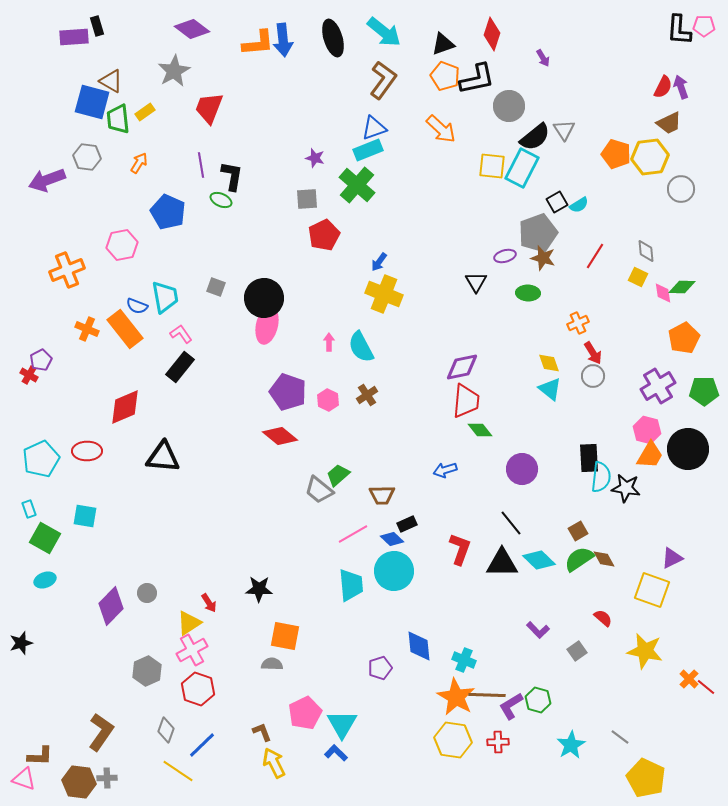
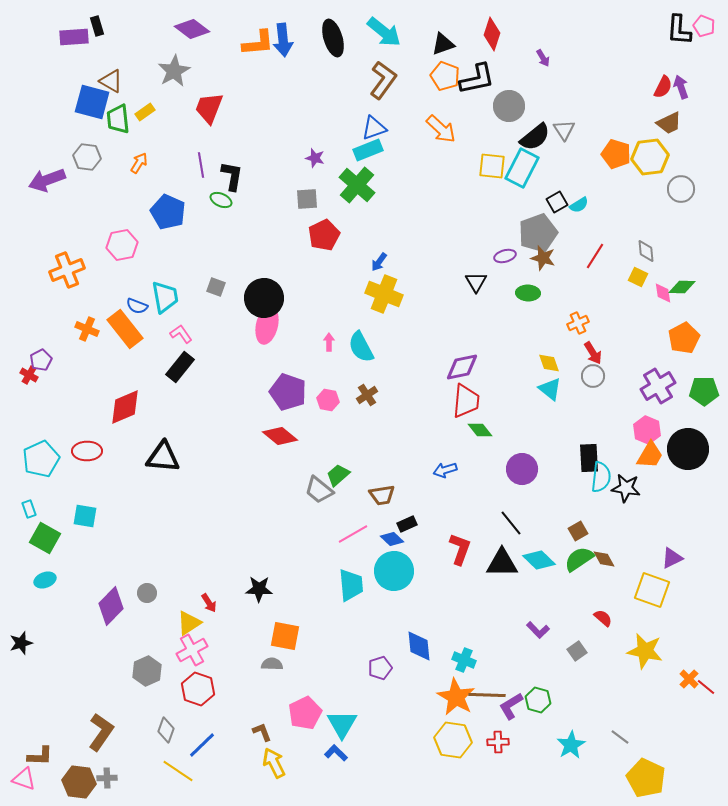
pink pentagon at (704, 26): rotated 20 degrees clockwise
pink hexagon at (328, 400): rotated 15 degrees counterclockwise
pink hexagon at (647, 430): rotated 8 degrees clockwise
brown trapezoid at (382, 495): rotated 8 degrees counterclockwise
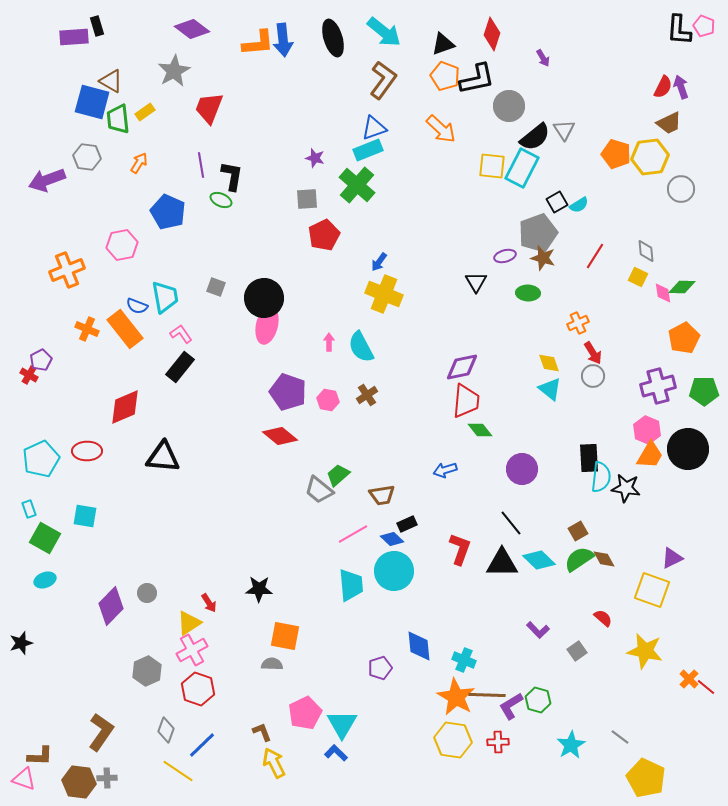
purple cross at (658, 386): rotated 16 degrees clockwise
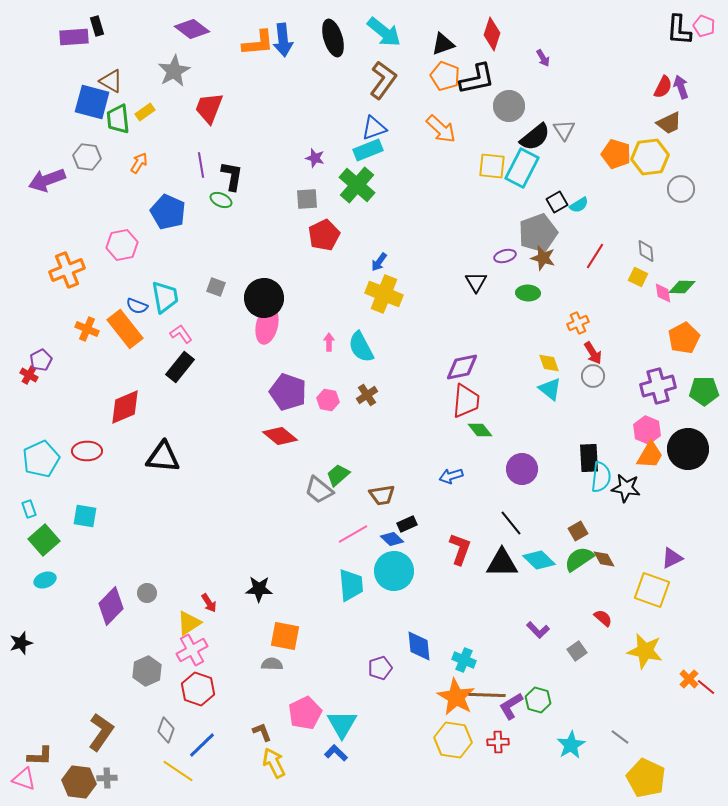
blue arrow at (445, 470): moved 6 px right, 6 px down
green square at (45, 538): moved 1 px left, 2 px down; rotated 20 degrees clockwise
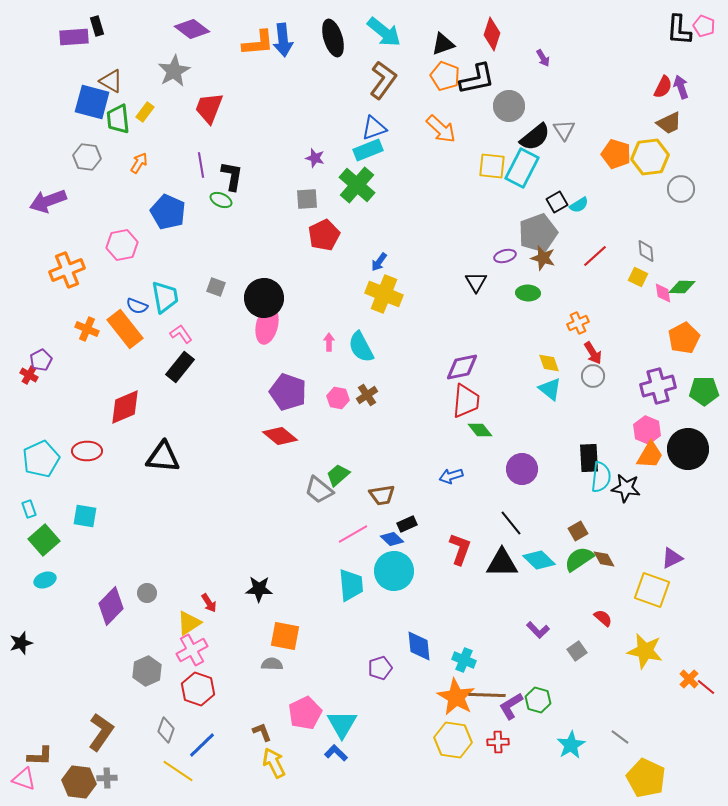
yellow rectangle at (145, 112): rotated 18 degrees counterclockwise
purple arrow at (47, 180): moved 1 px right, 21 px down
red line at (595, 256): rotated 16 degrees clockwise
pink hexagon at (328, 400): moved 10 px right, 2 px up
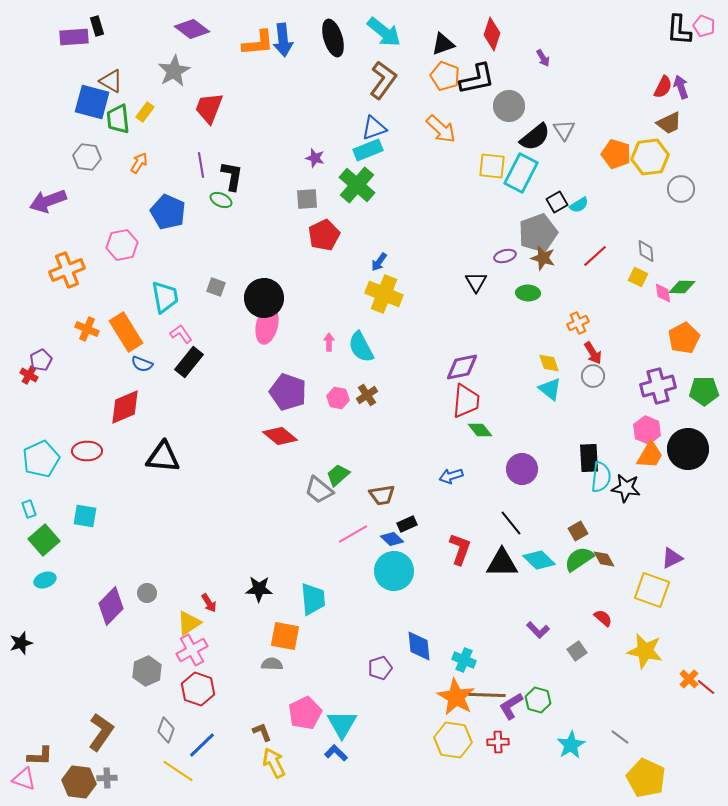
cyan rectangle at (522, 168): moved 1 px left, 5 px down
blue semicircle at (137, 306): moved 5 px right, 58 px down
orange rectangle at (125, 329): moved 1 px right, 3 px down; rotated 6 degrees clockwise
black rectangle at (180, 367): moved 9 px right, 5 px up
cyan trapezoid at (351, 585): moved 38 px left, 14 px down
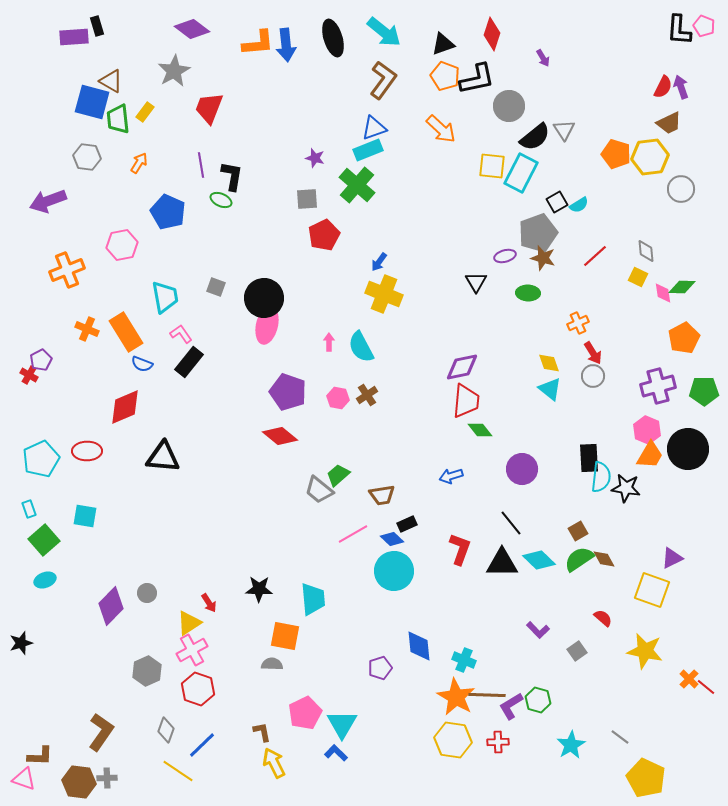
blue arrow at (283, 40): moved 3 px right, 5 px down
brown L-shape at (262, 732): rotated 10 degrees clockwise
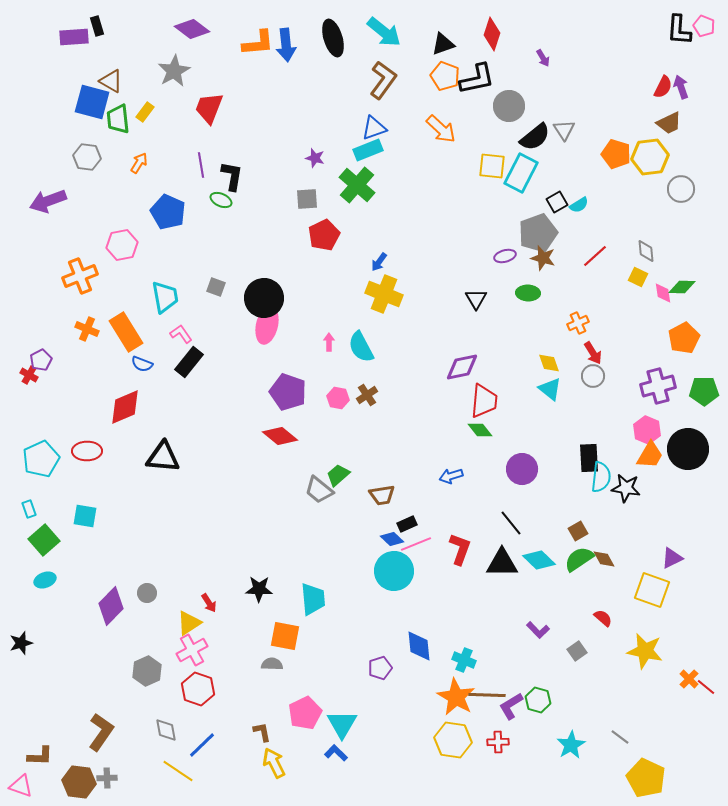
orange cross at (67, 270): moved 13 px right, 6 px down
black triangle at (476, 282): moved 17 px down
red trapezoid at (466, 401): moved 18 px right
pink line at (353, 534): moved 63 px right, 10 px down; rotated 8 degrees clockwise
gray diamond at (166, 730): rotated 30 degrees counterclockwise
pink triangle at (24, 779): moved 3 px left, 7 px down
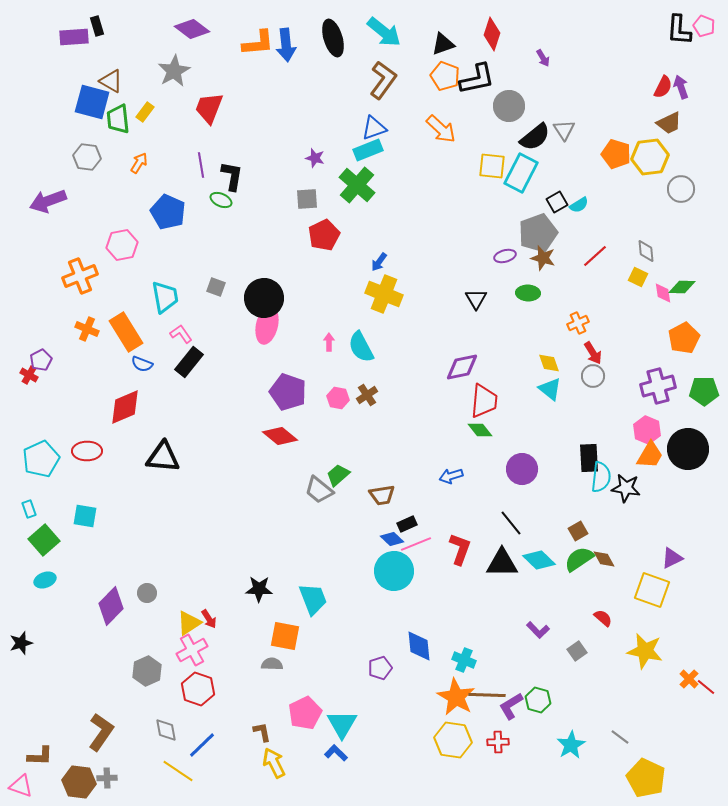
cyan trapezoid at (313, 599): rotated 16 degrees counterclockwise
red arrow at (209, 603): moved 16 px down
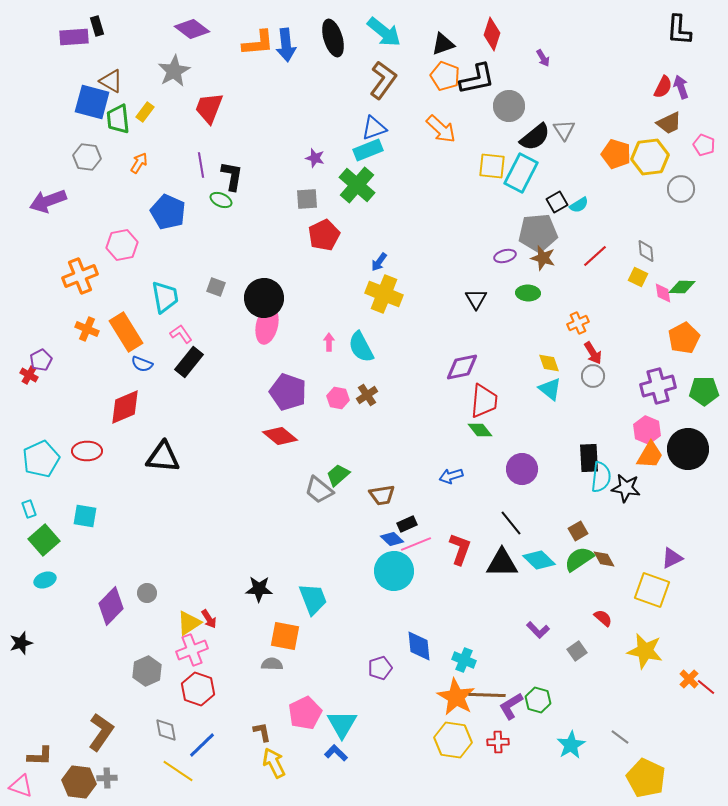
pink pentagon at (704, 26): moved 119 px down
gray pentagon at (538, 233): rotated 15 degrees clockwise
pink cross at (192, 650): rotated 8 degrees clockwise
